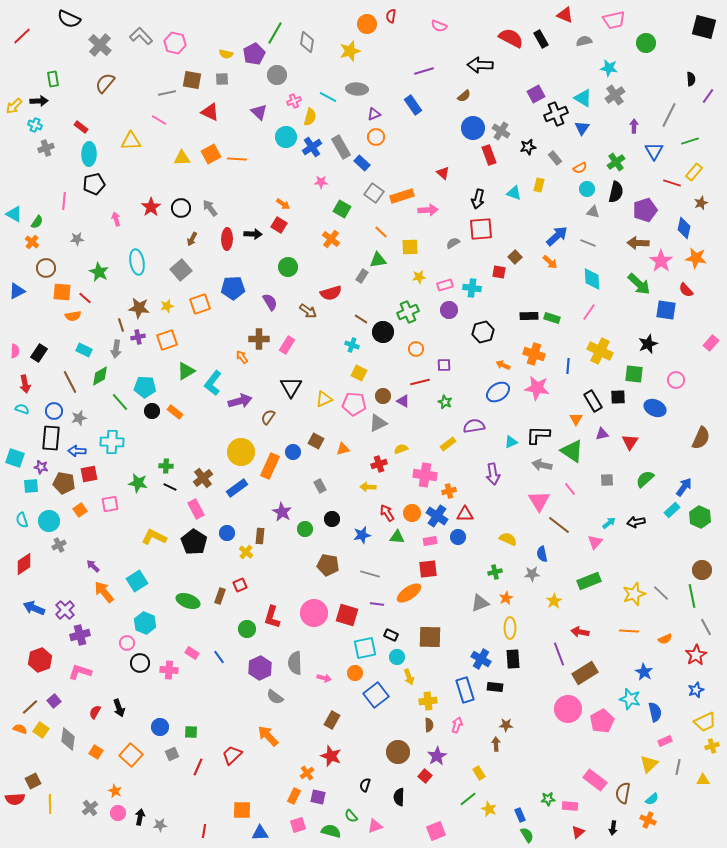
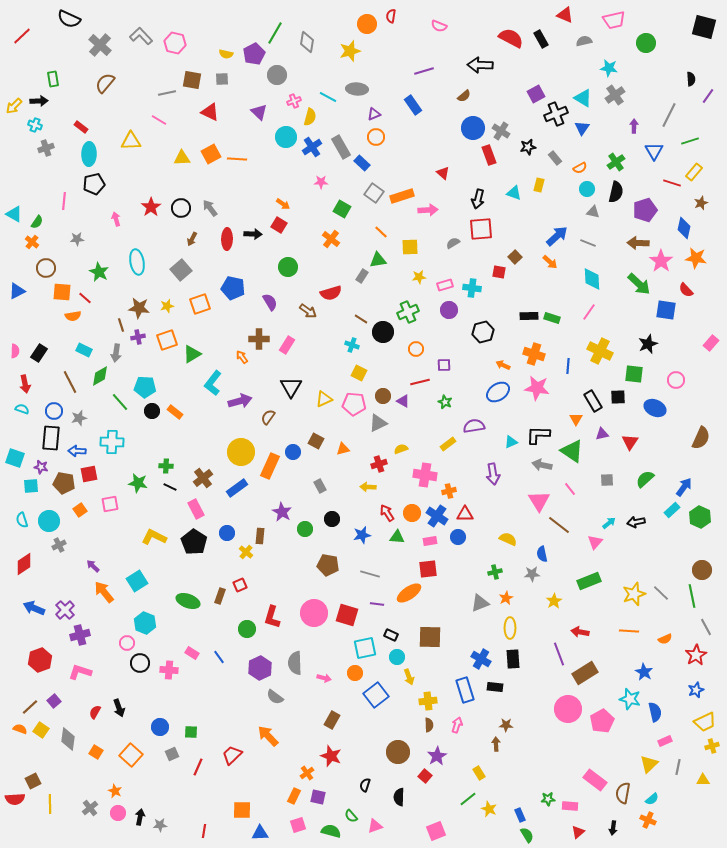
blue pentagon at (233, 288): rotated 15 degrees clockwise
gray arrow at (116, 349): moved 4 px down
green triangle at (186, 371): moved 6 px right, 17 px up
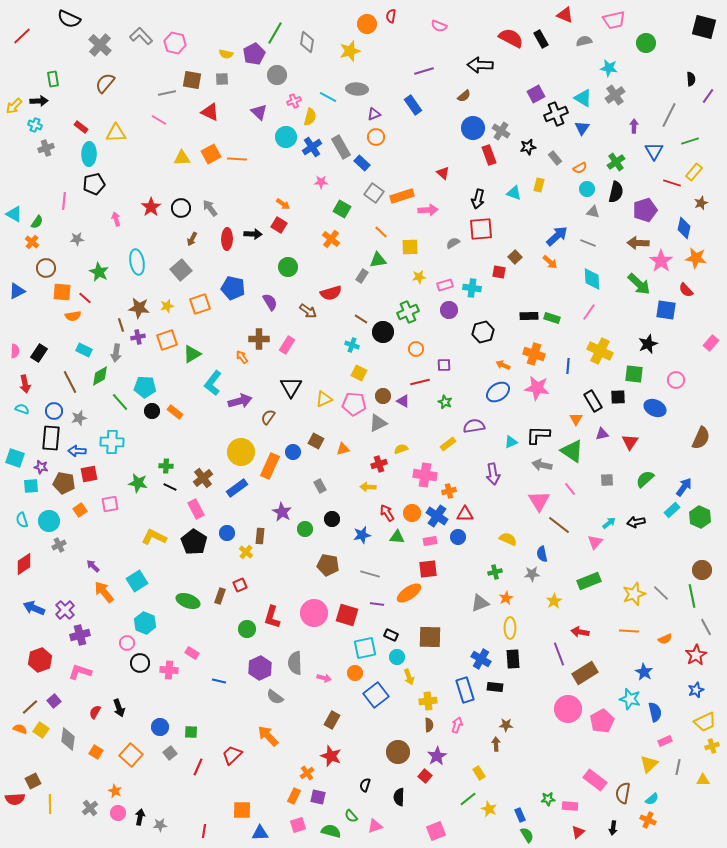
yellow triangle at (131, 141): moved 15 px left, 8 px up
blue line at (219, 657): moved 24 px down; rotated 40 degrees counterclockwise
gray square at (172, 754): moved 2 px left, 1 px up; rotated 16 degrees counterclockwise
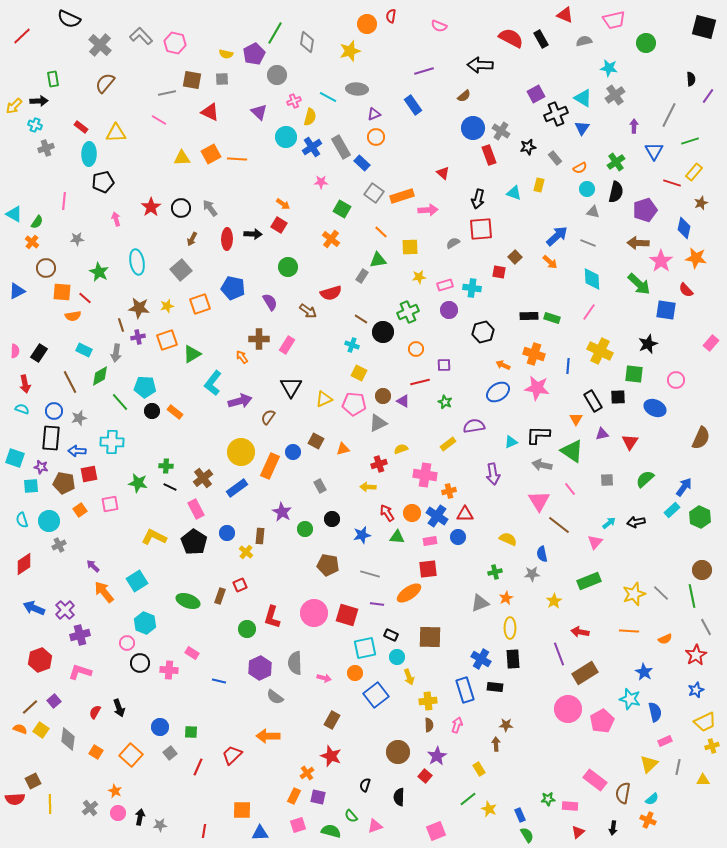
black pentagon at (94, 184): moved 9 px right, 2 px up
orange arrow at (268, 736): rotated 45 degrees counterclockwise
yellow rectangle at (479, 773): moved 4 px up
